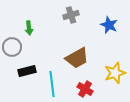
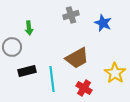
blue star: moved 6 px left, 2 px up
yellow star: rotated 20 degrees counterclockwise
cyan line: moved 5 px up
red cross: moved 1 px left, 1 px up
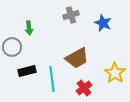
red cross: rotated 21 degrees clockwise
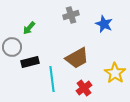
blue star: moved 1 px right, 1 px down
green arrow: rotated 48 degrees clockwise
black rectangle: moved 3 px right, 9 px up
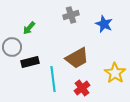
cyan line: moved 1 px right
red cross: moved 2 px left
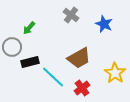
gray cross: rotated 35 degrees counterclockwise
brown trapezoid: moved 2 px right
cyan line: moved 2 px up; rotated 40 degrees counterclockwise
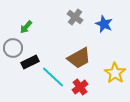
gray cross: moved 4 px right, 2 px down
green arrow: moved 3 px left, 1 px up
gray circle: moved 1 px right, 1 px down
black rectangle: rotated 12 degrees counterclockwise
red cross: moved 2 px left, 1 px up
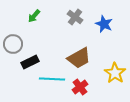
green arrow: moved 8 px right, 11 px up
gray circle: moved 4 px up
cyan line: moved 1 px left, 2 px down; rotated 40 degrees counterclockwise
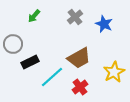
gray cross: rotated 14 degrees clockwise
yellow star: moved 1 px left, 1 px up; rotated 10 degrees clockwise
cyan line: moved 2 px up; rotated 45 degrees counterclockwise
